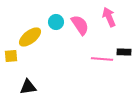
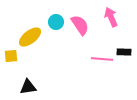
pink arrow: moved 2 px right
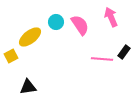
black rectangle: rotated 56 degrees counterclockwise
yellow square: rotated 24 degrees counterclockwise
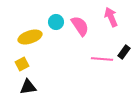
pink semicircle: moved 1 px down
yellow ellipse: rotated 20 degrees clockwise
yellow square: moved 11 px right, 8 px down
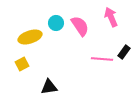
cyan circle: moved 1 px down
black triangle: moved 21 px right
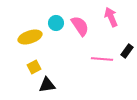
black rectangle: moved 3 px right, 1 px up
yellow square: moved 12 px right, 3 px down
black triangle: moved 2 px left, 2 px up
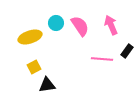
pink arrow: moved 8 px down
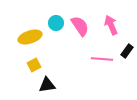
yellow square: moved 2 px up
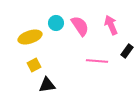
pink line: moved 5 px left, 2 px down
